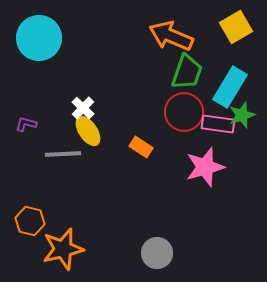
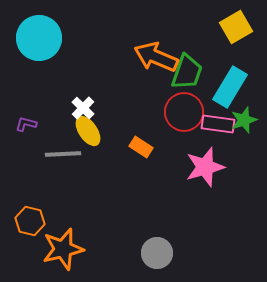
orange arrow: moved 15 px left, 21 px down
green star: moved 2 px right, 5 px down
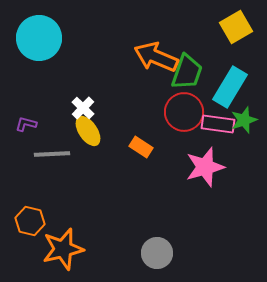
gray line: moved 11 px left
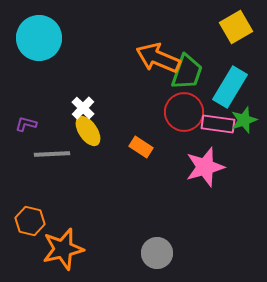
orange arrow: moved 2 px right, 1 px down
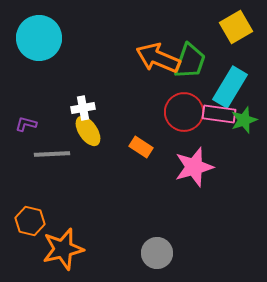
green trapezoid: moved 3 px right, 11 px up
white cross: rotated 35 degrees clockwise
pink rectangle: moved 1 px right, 10 px up
pink star: moved 11 px left
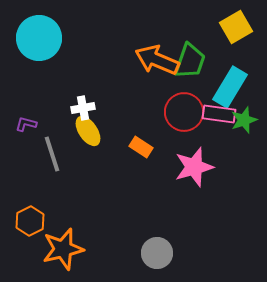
orange arrow: moved 1 px left, 2 px down
gray line: rotated 75 degrees clockwise
orange hexagon: rotated 20 degrees clockwise
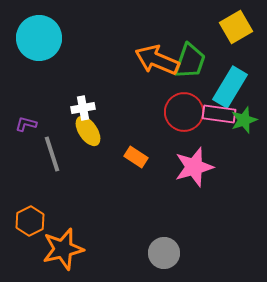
orange rectangle: moved 5 px left, 10 px down
gray circle: moved 7 px right
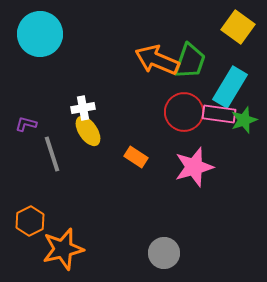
yellow square: moved 2 px right; rotated 24 degrees counterclockwise
cyan circle: moved 1 px right, 4 px up
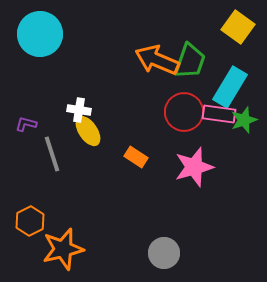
white cross: moved 4 px left, 2 px down; rotated 20 degrees clockwise
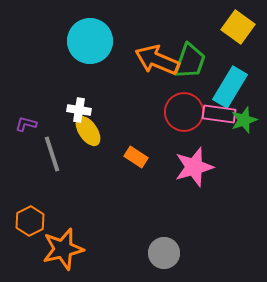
cyan circle: moved 50 px right, 7 px down
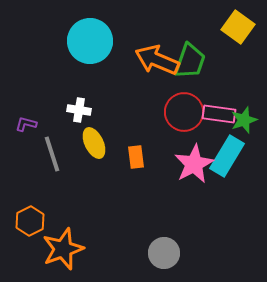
cyan rectangle: moved 3 px left, 69 px down
yellow ellipse: moved 6 px right, 12 px down; rotated 8 degrees clockwise
orange rectangle: rotated 50 degrees clockwise
pink star: moved 3 px up; rotated 12 degrees counterclockwise
orange star: rotated 6 degrees counterclockwise
